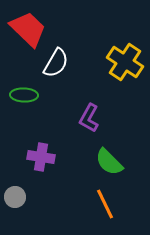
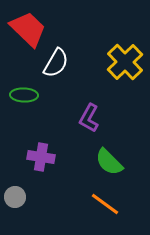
yellow cross: rotated 12 degrees clockwise
orange line: rotated 28 degrees counterclockwise
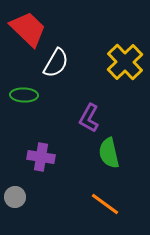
green semicircle: moved 9 px up; rotated 32 degrees clockwise
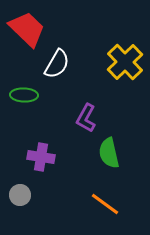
red trapezoid: moved 1 px left
white semicircle: moved 1 px right, 1 px down
purple L-shape: moved 3 px left
gray circle: moved 5 px right, 2 px up
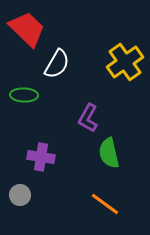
yellow cross: rotated 9 degrees clockwise
purple L-shape: moved 2 px right
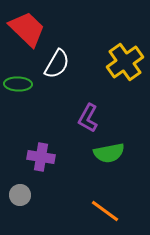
green ellipse: moved 6 px left, 11 px up
green semicircle: rotated 88 degrees counterclockwise
orange line: moved 7 px down
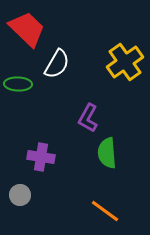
green semicircle: moved 2 px left; rotated 96 degrees clockwise
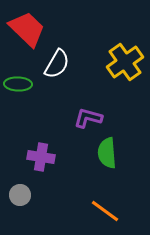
purple L-shape: rotated 76 degrees clockwise
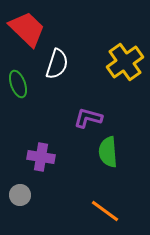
white semicircle: rotated 12 degrees counterclockwise
green ellipse: rotated 68 degrees clockwise
green semicircle: moved 1 px right, 1 px up
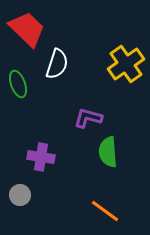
yellow cross: moved 1 px right, 2 px down
